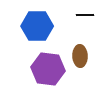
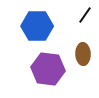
black line: rotated 54 degrees counterclockwise
brown ellipse: moved 3 px right, 2 px up
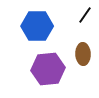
purple hexagon: rotated 12 degrees counterclockwise
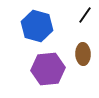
blue hexagon: rotated 16 degrees clockwise
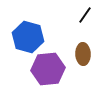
blue hexagon: moved 9 px left, 11 px down
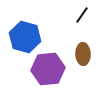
black line: moved 3 px left
blue hexagon: moved 3 px left
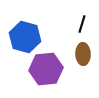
black line: moved 9 px down; rotated 18 degrees counterclockwise
purple hexagon: moved 2 px left
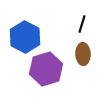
blue hexagon: rotated 12 degrees clockwise
purple hexagon: rotated 12 degrees counterclockwise
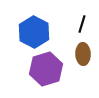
blue hexagon: moved 9 px right, 5 px up
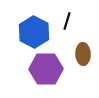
black line: moved 15 px left, 3 px up
purple hexagon: rotated 16 degrees clockwise
